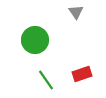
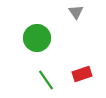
green circle: moved 2 px right, 2 px up
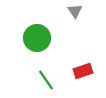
gray triangle: moved 1 px left, 1 px up
red rectangle: moved 1 px right, 3 px up
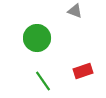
gray triangle: rotated 35 degrees counterclockwise
green line: moved 3 px left, 1 px down
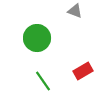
red rectangle: rotated 12 degrees counterclockwise
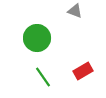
green line: moved 4 px up
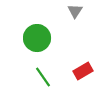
gray triangle: rotated 42 degrees clockwise
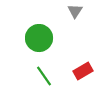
green circle: moved 2 px right
green line: moved 1 px right, 1 px up
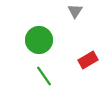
green circle: moved 2 px down
red rectangle: moved 5 px right, 11 px up
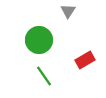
gray triangle: moved 7 px left
red rectangle: moved 3 px left
